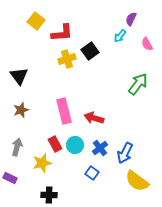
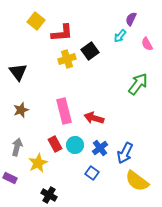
black triangle: moved 1 px left, 4 px up
yellow star: moved 4 px left; rotated 12 degrees counterclockwise
black cross: rotated 28 degrees clockwise
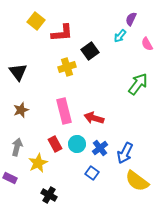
yellow cross: moved 8 px down
cyan circle: moved 2 px right, 1 px up
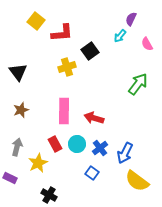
pink rectangle: rotated 15 degrees clockwise
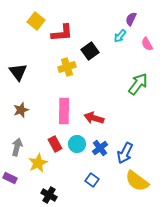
blue square: moved 7 px down
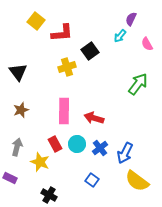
yellow star: moved 2 px right, 1 px up; rotated 24 degrees counterclockwise
